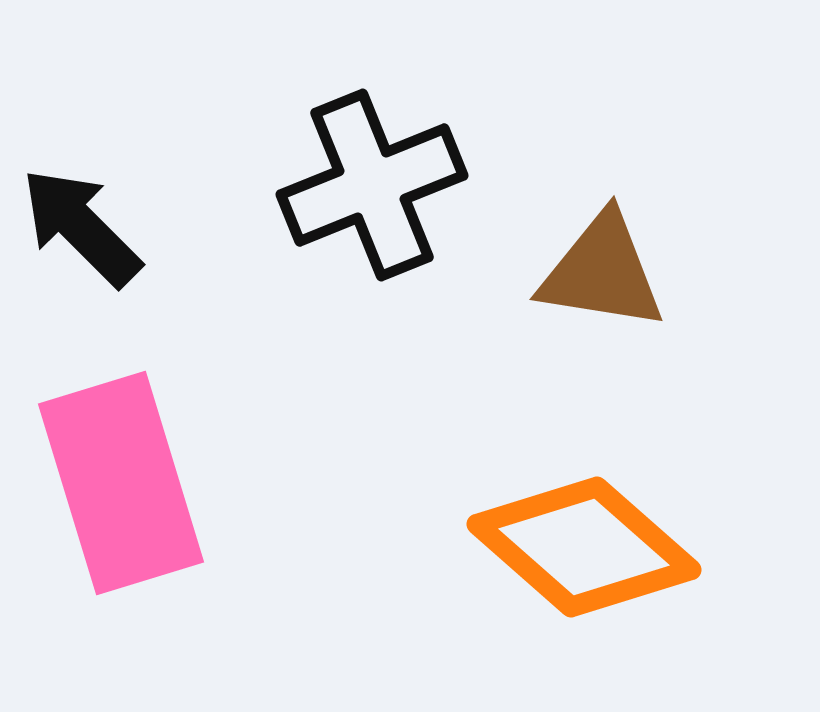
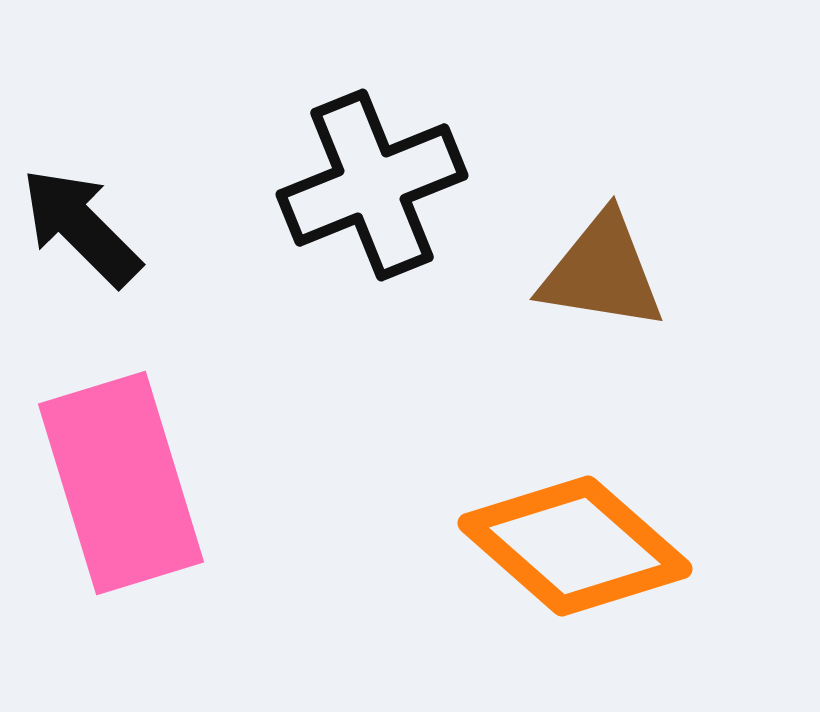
orange diamond: moved 9 px left, 1 px up
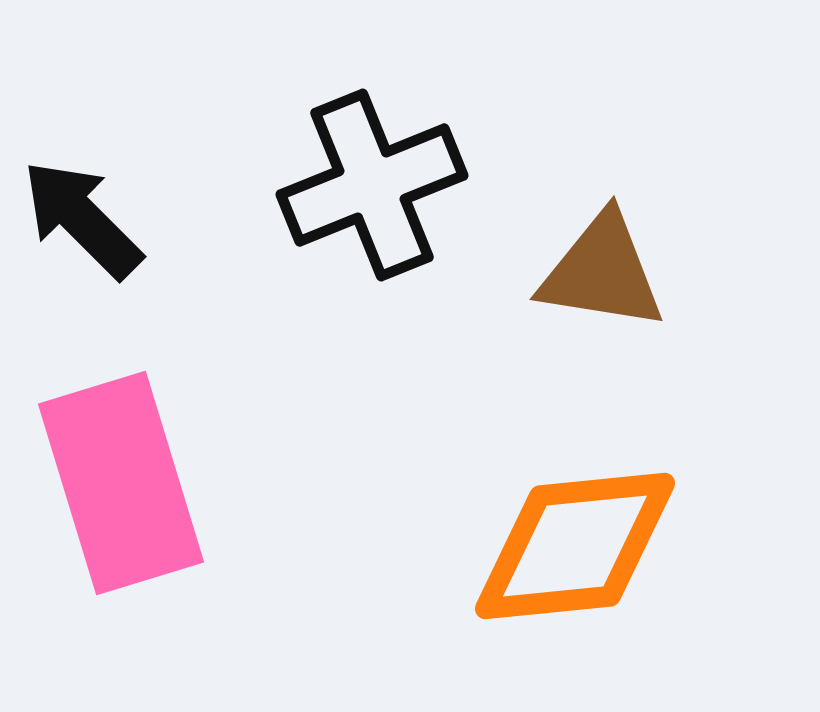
black arrow: moved 1 px right, 8 px up
orange diamond: rotated 47 degrees counterclockwise
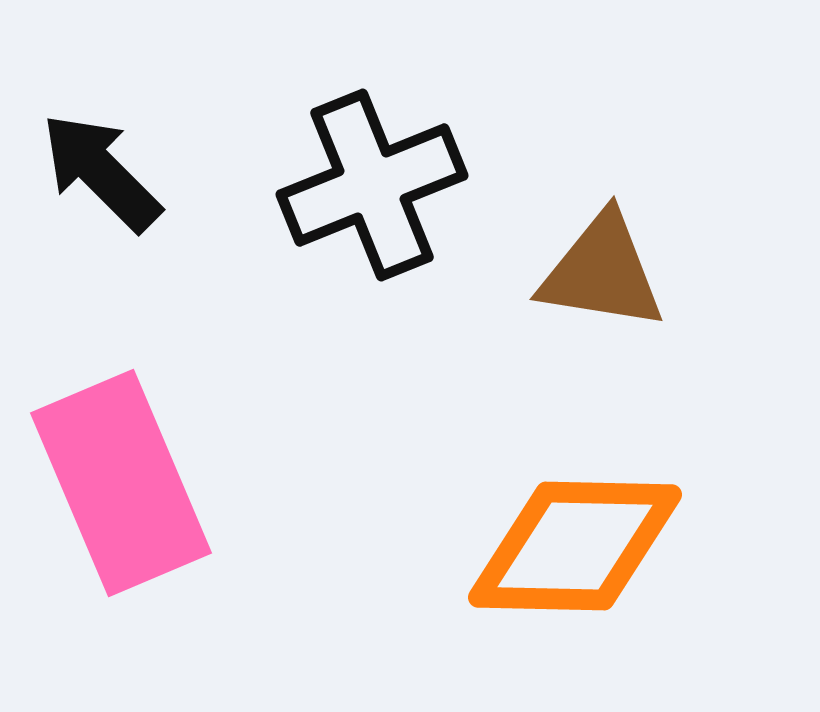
black arrow: moved 19 px right, 47 px up
pink rectangle: rotated 6 degrees counterclockwise
orange diamond: rotated 7 degrees clockwise
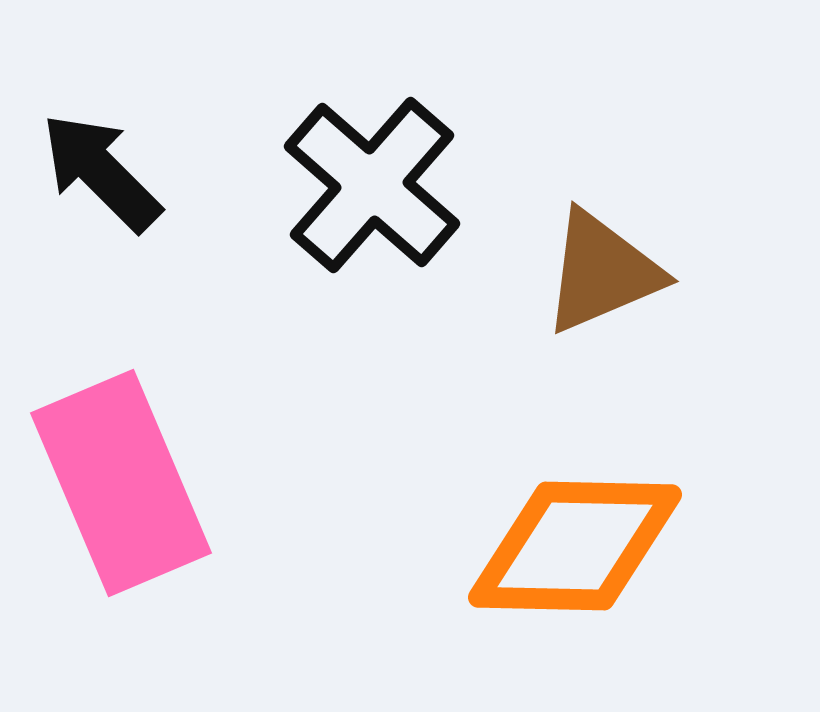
black cross: rotated 27 degrees counterclockwise
brown triangle: rotated 32 degrees counterclockwise
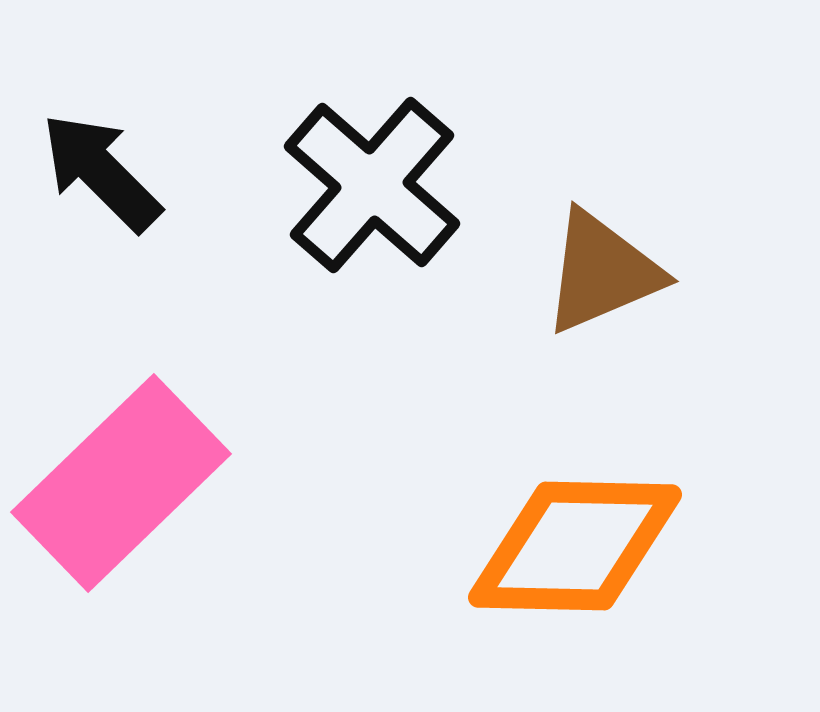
pink rectangle: rotated 69 degrees clockwise
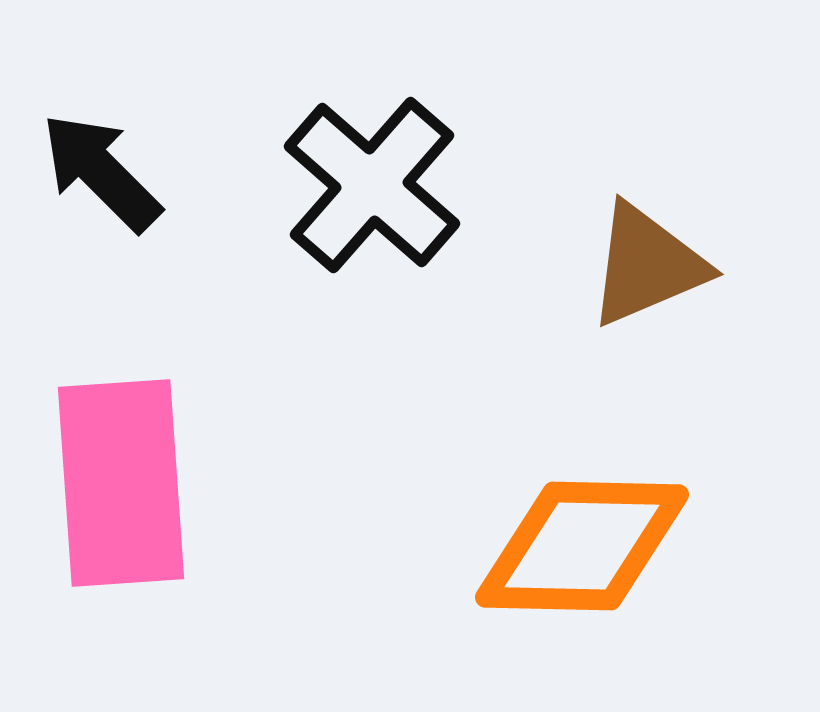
brown triangle: moved 45 px right, 7 px up
pink rectangle: rotated 50 degrees counterclockwise
orange diamond: moved 7 px right
